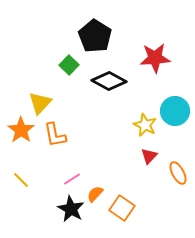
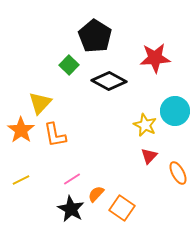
yellow line: rotated 72 degrees counterclockwise
orange semicircle: moved 1 px right
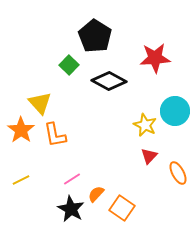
yellow triangle: rotated 25 degrees counterclockwise
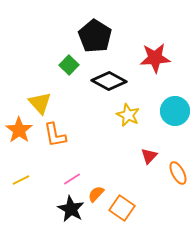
yellow star: moved 17 px left, 10 px up
orange star: moved 2 px left
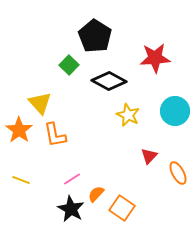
yellow line: rotated 48 degrees clockwise
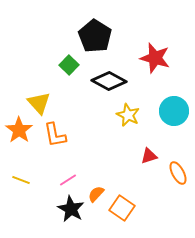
red star: rotated 20 degrees clockwise
yellow triangle: moved 1 px left
cyan circle: moved 1 px left
red triangle: rotated 30 degrees clockwise
pink line: moved 4 px left, 1 px down
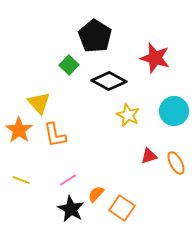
orange ellipse: moved 2 px left, 10 px up
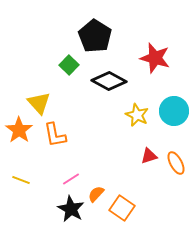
yellow star: moved 9 px right
pink line: moved 3 px right, 1 px up
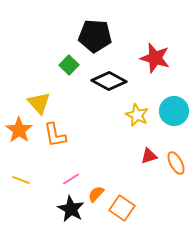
black pentagon: rotated 28 degrees counterclockwise
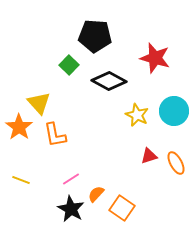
orange star: moved 3 px up
